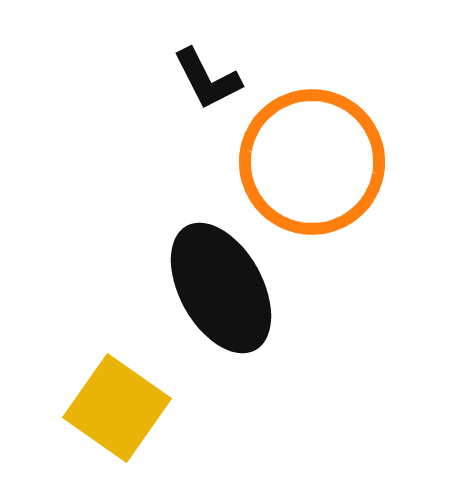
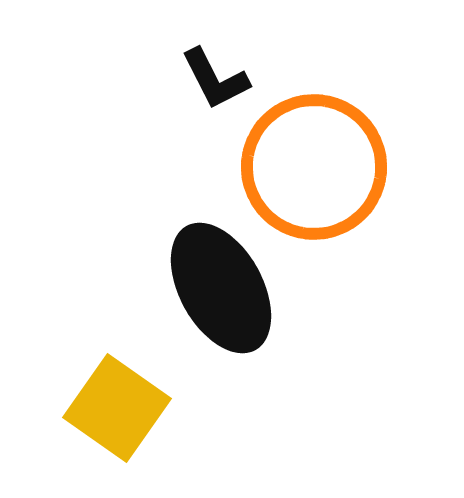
black L-shape: moved 8 px right
orange circle: moved 2 px right, 5 px down
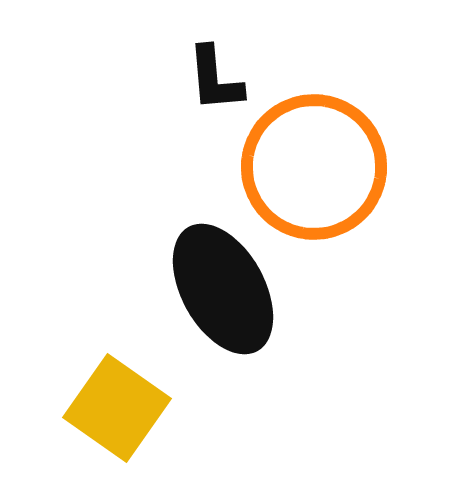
black L-shape: rotated 22 degrees clockwise
black ellipse: moved 2 px right, 1 px down
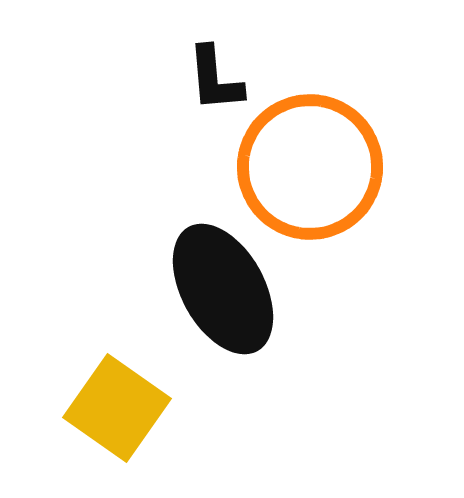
orange circle: moved 4 px left
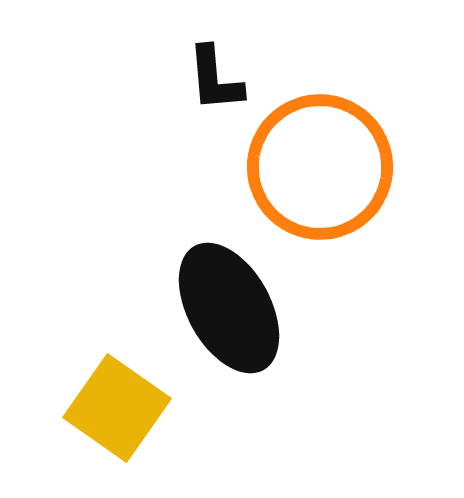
orange circle: moved 10 px right
black ellipse: moved 6 px right, 19 px down
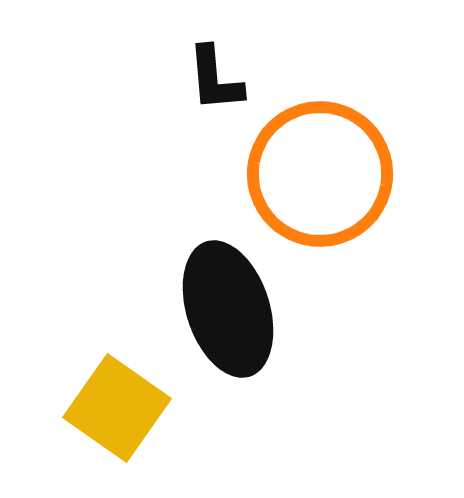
orange circle: moved 7 px down
black ellipse: moved 1 px left, 1 px down; rotated 11 degrees clockwise
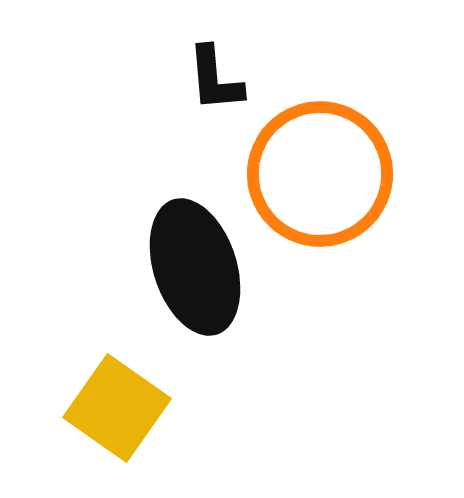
black ellipse: moved 33 px left, 42 px up
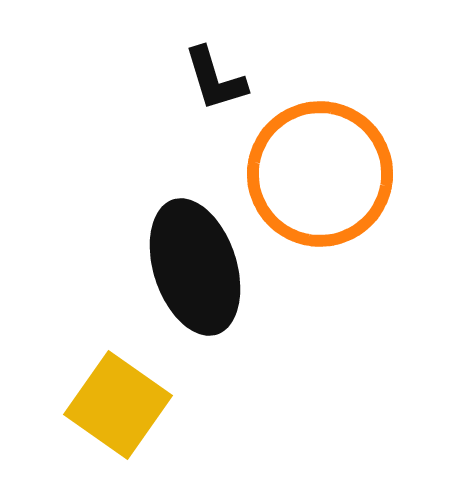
black L-shape: rotated 12 degrees counterclockwise
yellow square: moved 1 px right, 3 px up
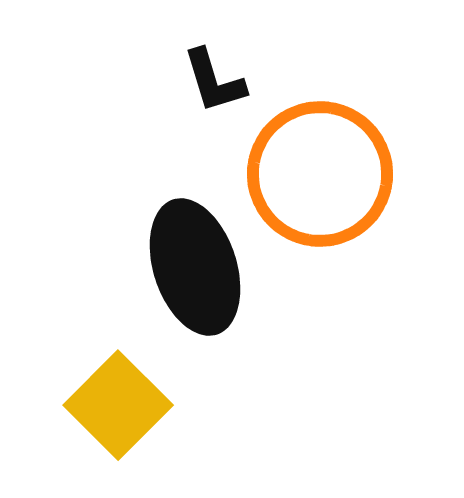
black L-shape: moved 1 px left, 2 px down
yellow square: rotated 10 degrees clockwise
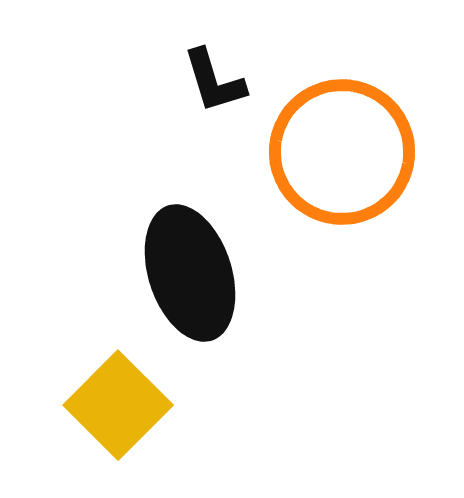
orange circle: moved 22 px right, 22 px up
black ellipse: moved 5 px left, 6 px down
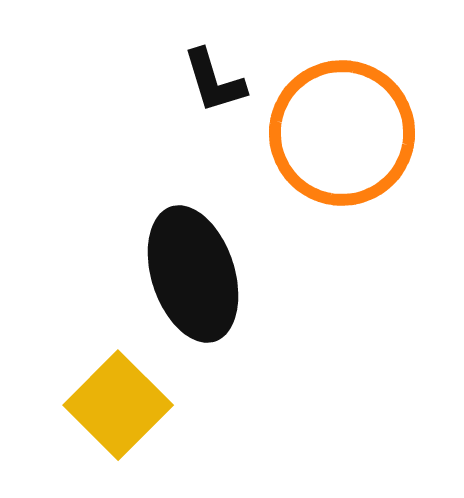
orange circle: moved 19 px up
black ellipse: moved 3 px right, 1 px down
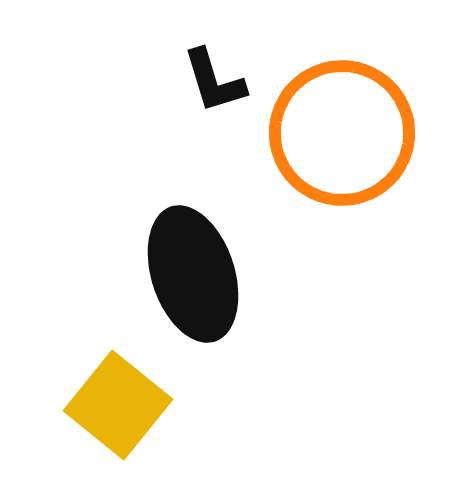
yellow square: rotated 6 degrees counterclockwise
